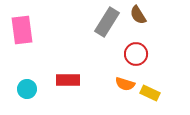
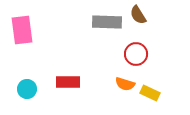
gray rectangle: rotated 60 degrees clockwise
red rectangle: moved 2 px down
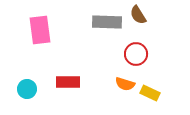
pink rectangle: moved 18 px right
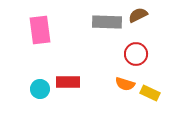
brown semicircle: rotated 96 degrees clockwise
cyan circle: moved 13 px right
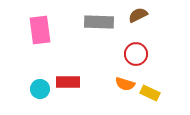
gray rectangle: moved 8 px left
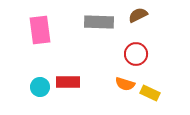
cyan circle: moved 2 px up
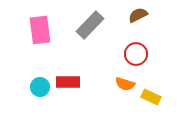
gray rectangle: moved 9 px left, 3 px down; rotated 48 degrees counterclockwise
yellow rectangle: moved 1 px right, 4 px down
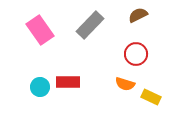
pink rectangle: rotated 28 degrees counterclockwise
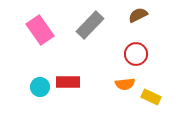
orange semicircle: rotated 24 degrees counterclockwise
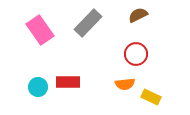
gray rectangle: moved 2 px left, 2 px up
cyan circle: moved 2 px left
